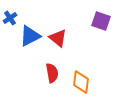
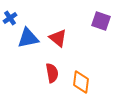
blue triangle: moved 2 px left, 2 px down; rotated 15 degrees clockwise
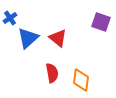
purple square: moved 1 px down
blue triangle: rotated 30 degrees counterclockwise
orange diamond: moved 2 px up
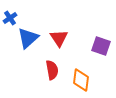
purple square: moved 24 px down
red triangle: moved 1 px right; rotated 18 degrees clockwise
red semicircle: moved 3 px up
